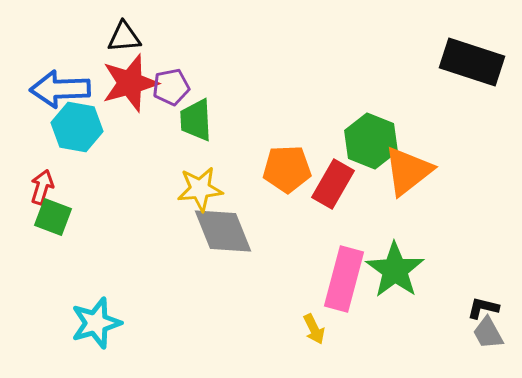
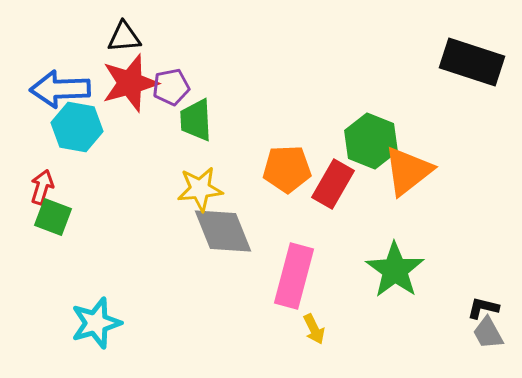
pink rectangle: moved 50 px left, 3 px up
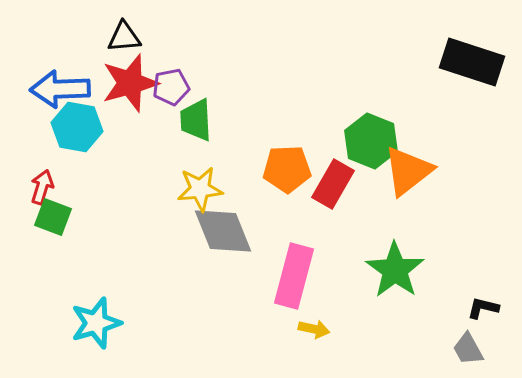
yellow arrow: rotated 52 degrees counterclockwise
gray trapezoid: moved 20 px left, 16 px down
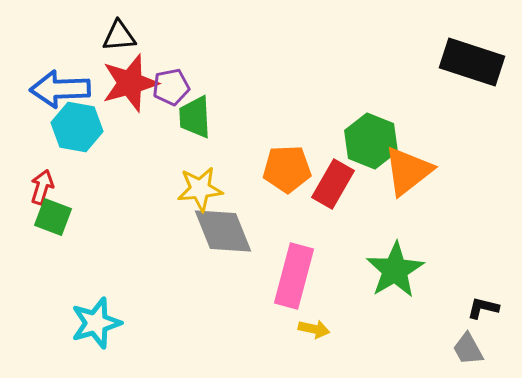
black triangle: moved 5 px left, 1 px up
green trapezoid: moved 1 px left, 3 px up
green star: rotated 6 degrees clockwise
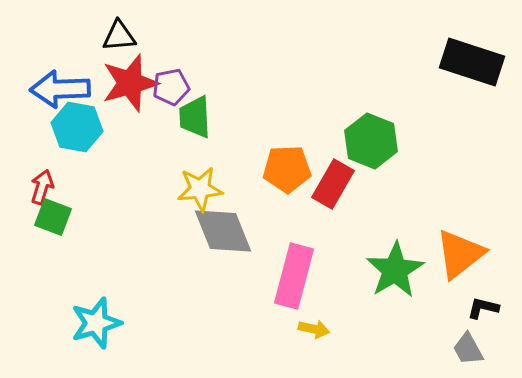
orange triangle: moved 52 px right, 83 px down
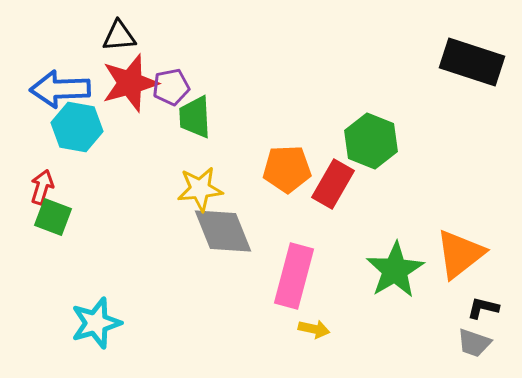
gray trapezoid: moved 6 px right, 6 px up; rotated 42 degrees counterclockwise
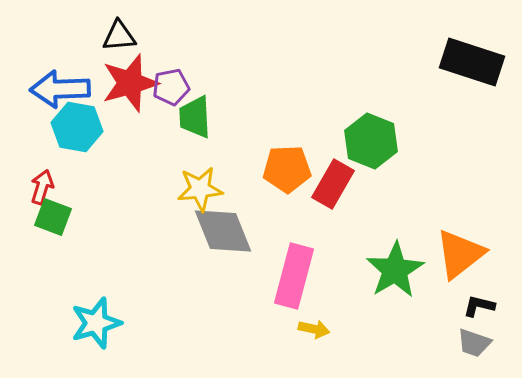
black L-shape: moved 4 px left, 2 px up
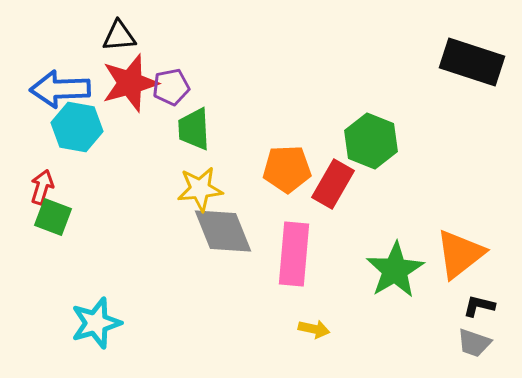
green trapezoid: moved 1 px left, 12 px down
pink rectangle: moved 22 px up; rotated 10 degrees counterclockwise
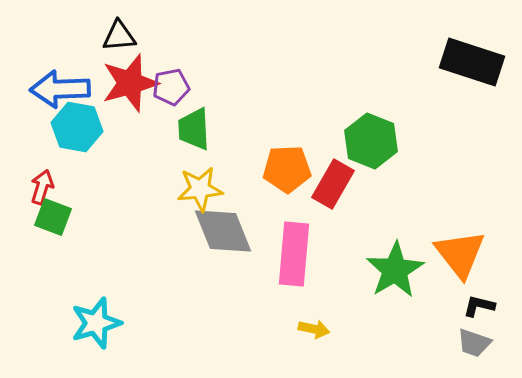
orange triangle: rotated 30 degrees counterclockwise
